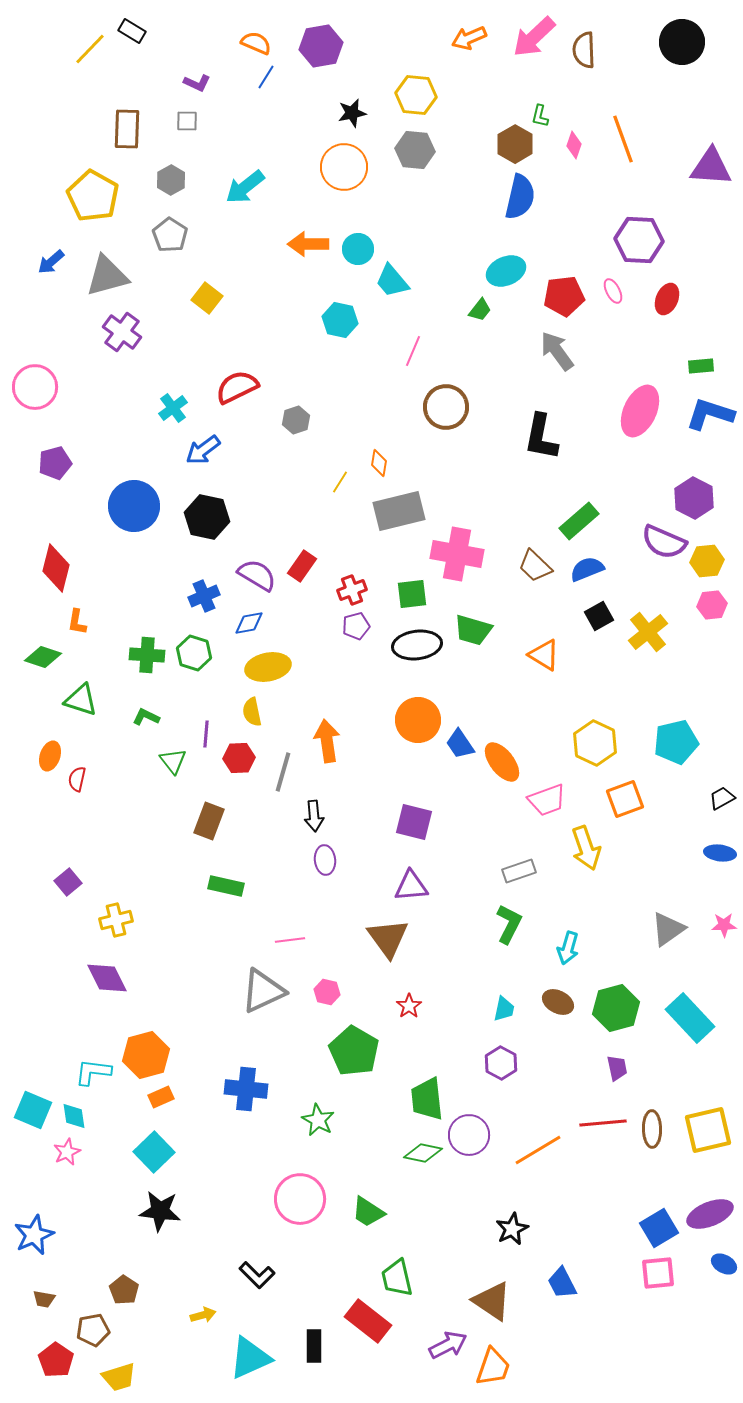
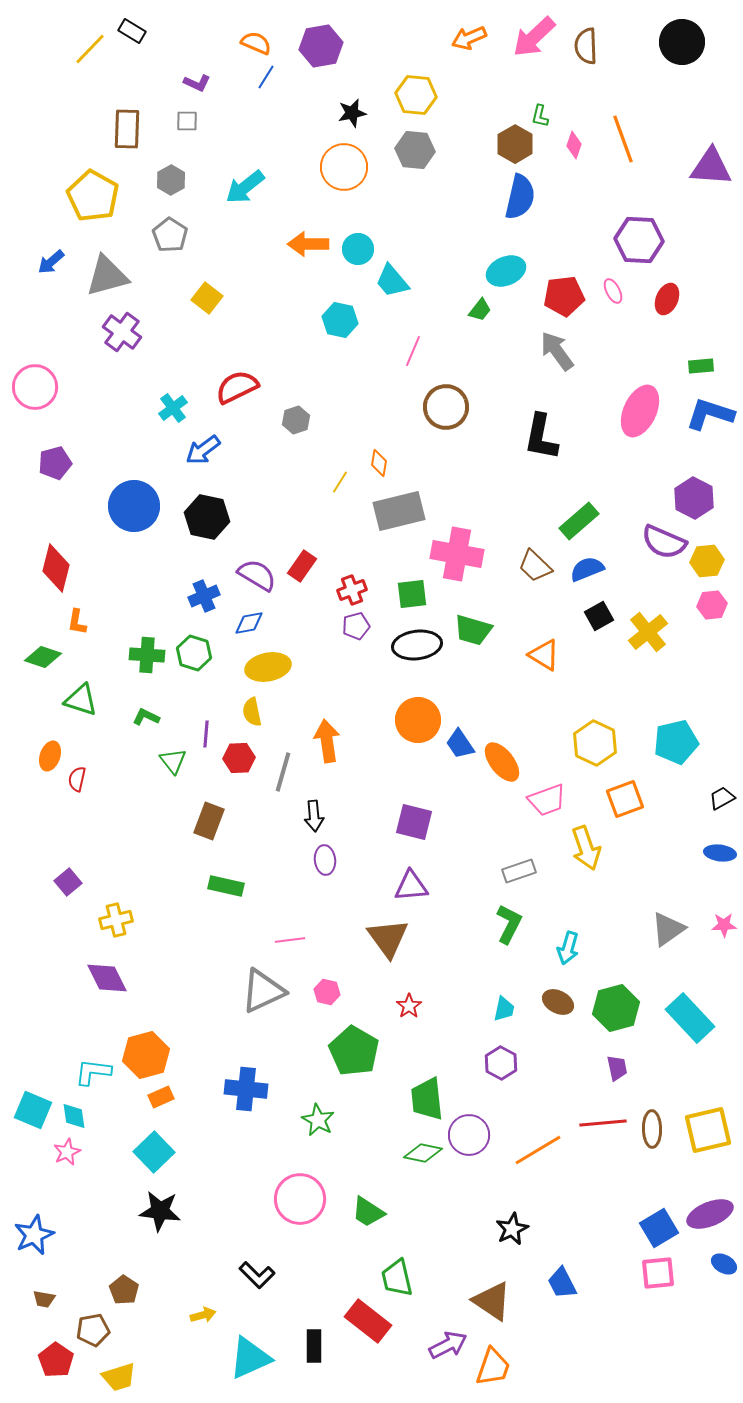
brown semicircle at (584, 50): moved 2 px right, 4 px up
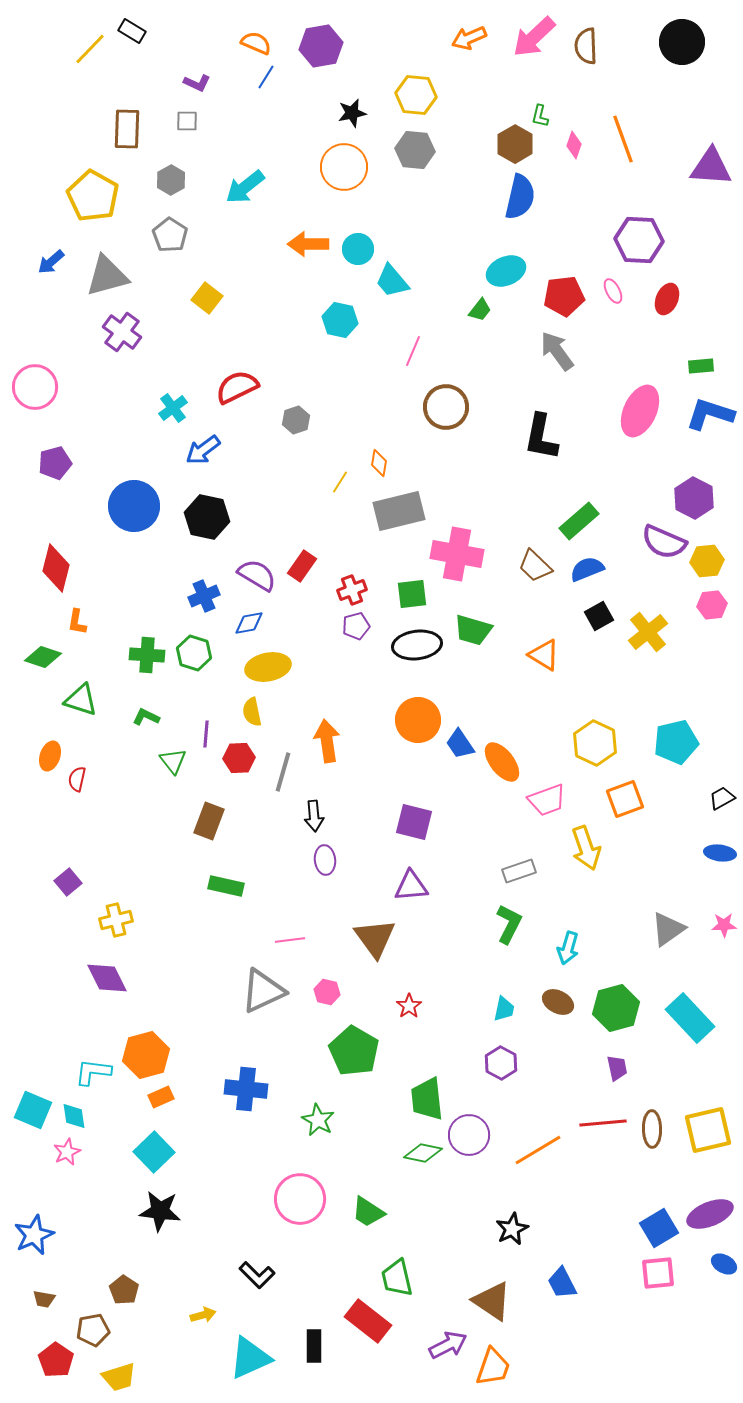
brown triangle at (388, 938): moved 13 px left
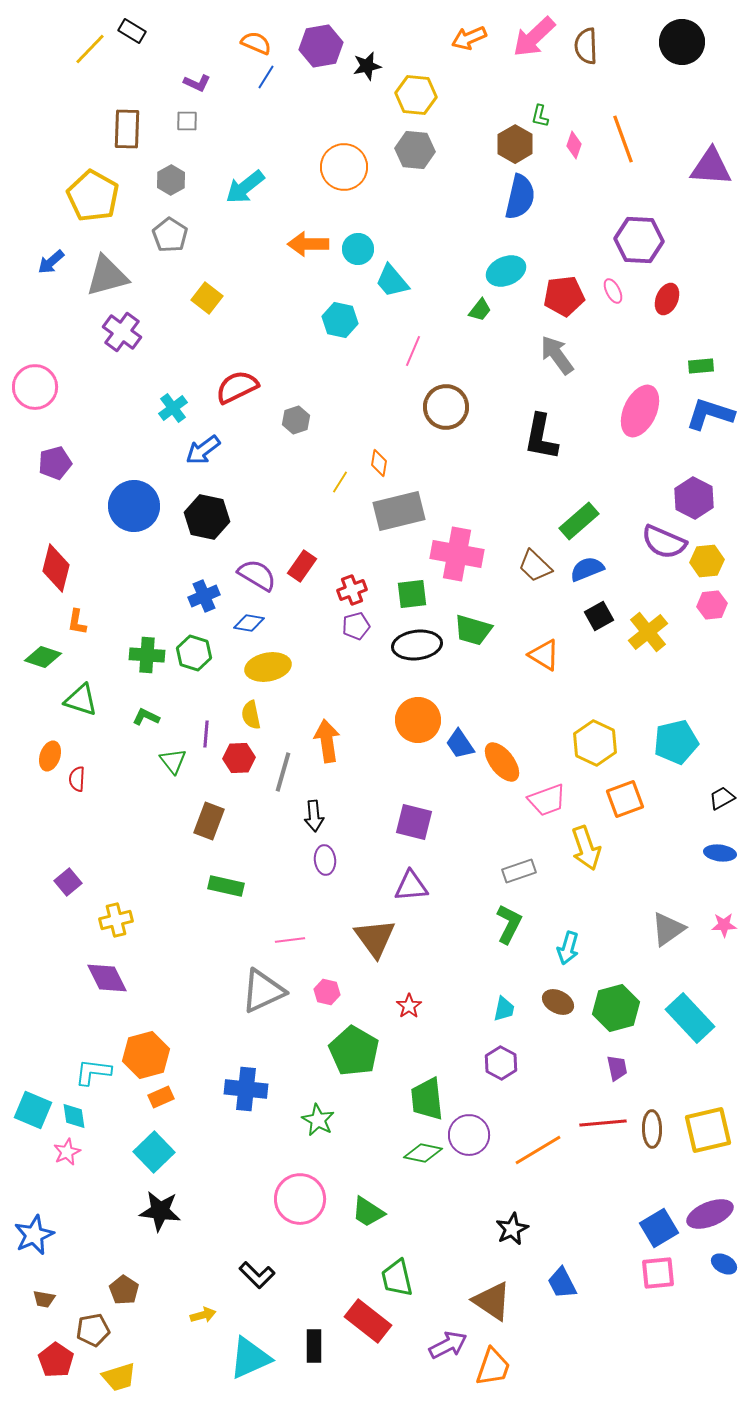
black star at (352, 113): moved 15 px right, 47 px up
gray arrow at (557, 351): moved 4 px down
blue diamond at (249, 623): rotated 20 degrees clockwise
yellow semicircle at (252, 712): moved 1 px left, 3 px down
red semicircle at (77, 779): rotated 10 degrees counterclockwise
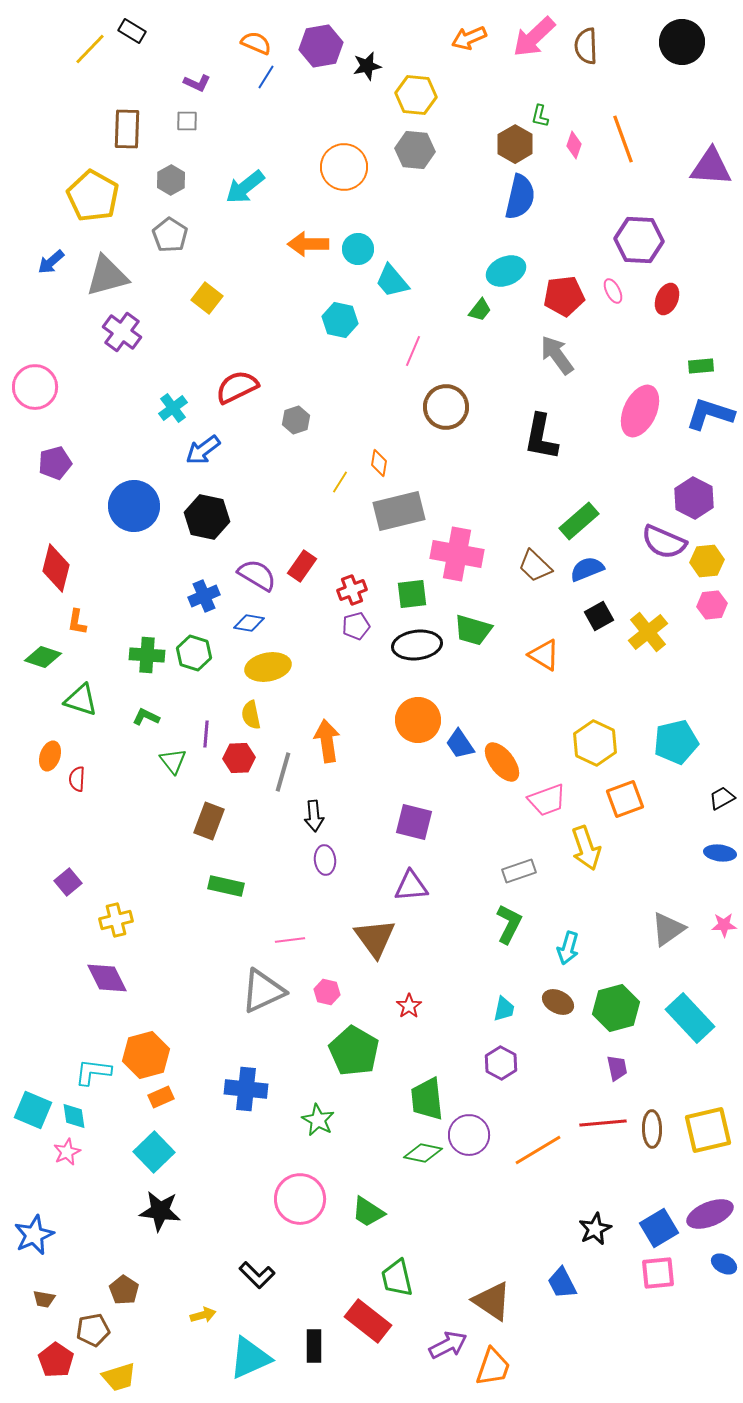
black star at (512, 1229): moved 83 px right
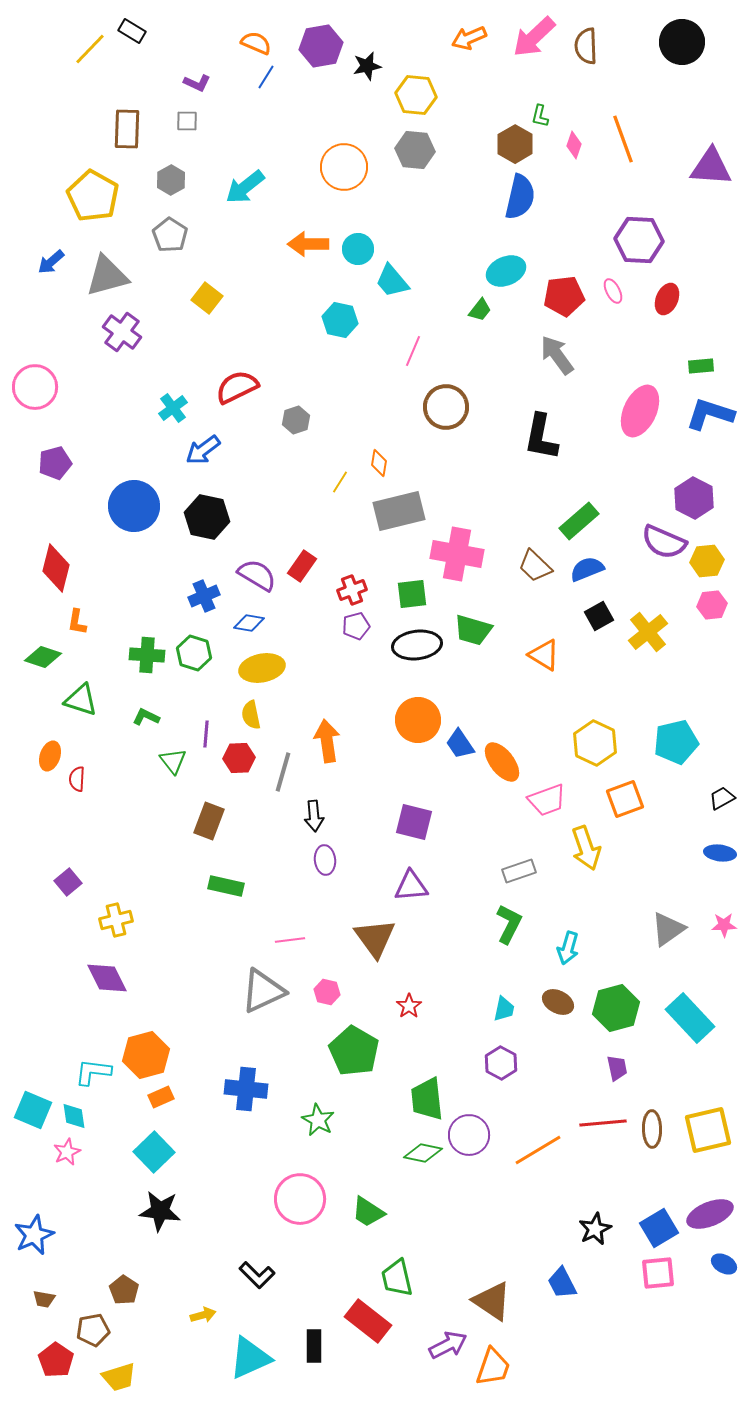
yellow ellipse at (268, 667): moved 6 px left, 1 px down
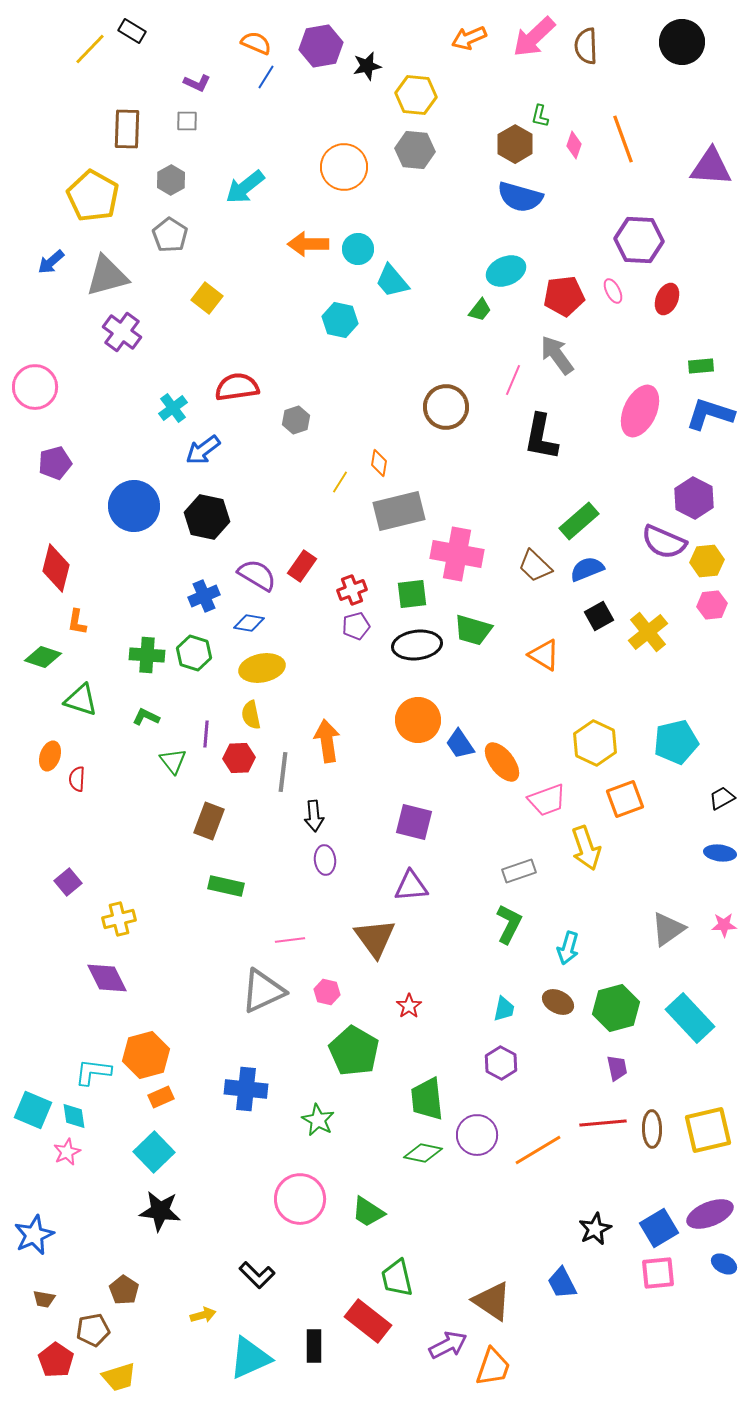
blue semicircle at (520, 197): rotated 93 degrees clockwise
pink line at (413, 351): moved 100 px right, 29 px down
red semicircle at (237, 387): rotated 18 degrees clockwise
gray line at (283, 772): rotated 9 degrees counterclockwise
yellow cross at (116, 920): moved 3 px right, 1 px up
purple circle at (469, 1135): moved 8 px right
